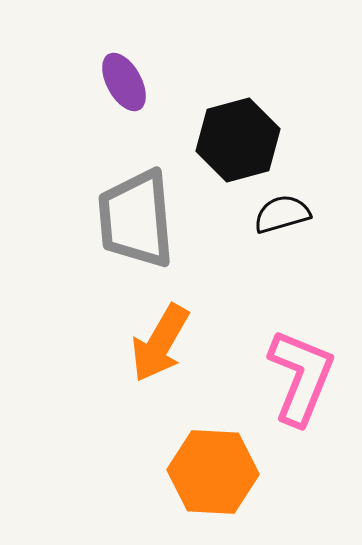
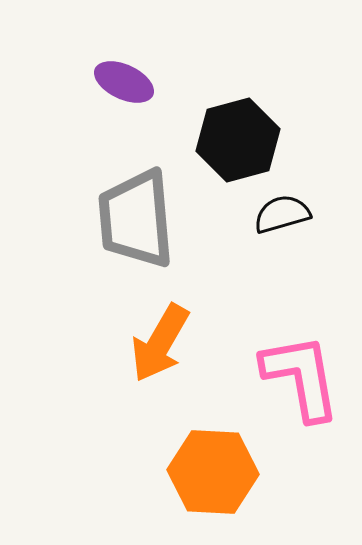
purple ellipse: rotated 36 degrees counterclockwise
pink L-shape: rotated 32 degrees counterclockwise
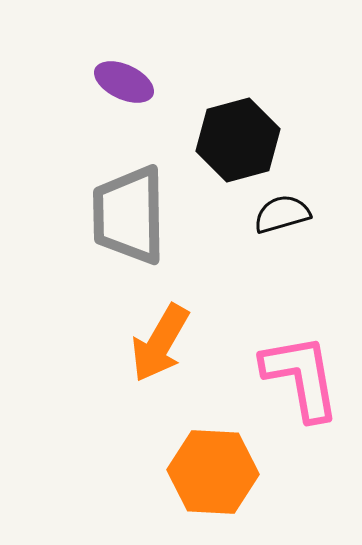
gray trapezoid: moved 7 px left, 4 px up; rotated 4 degrees clockwise
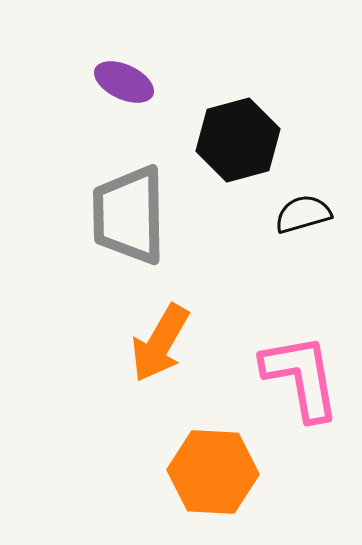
black semicircle: moved 21 px right
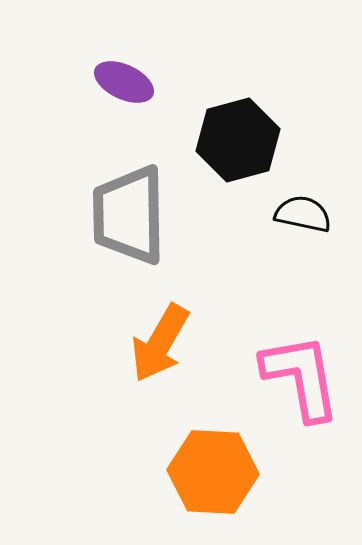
black semicircle: rotated 28 degrees clockwise
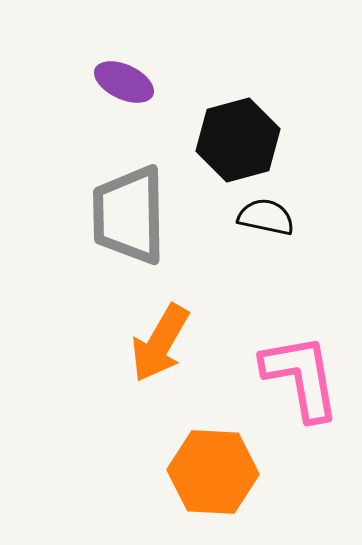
black semicircle: moved 37 px left, 3 px down
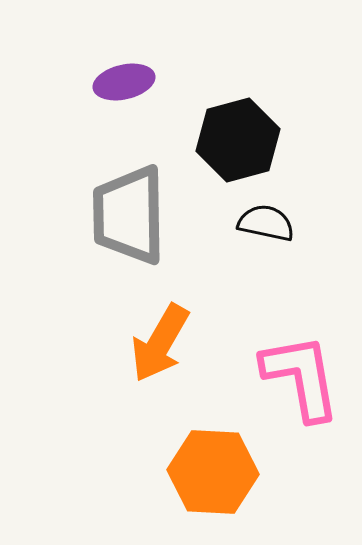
purple ellipse: rotated 38 degrees counterclockwise
black semicircle: moved 6 px down
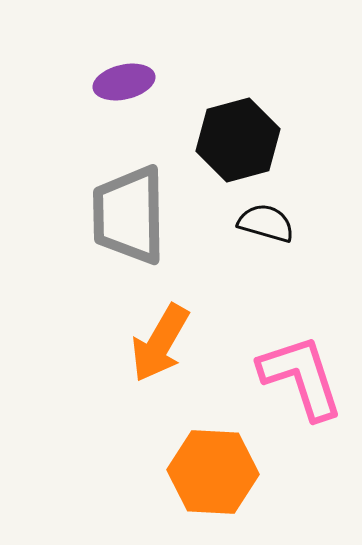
black semicircle: rotated 4 degrees clockwise
pink L-shape: rotated 8 degrees counterclockwise
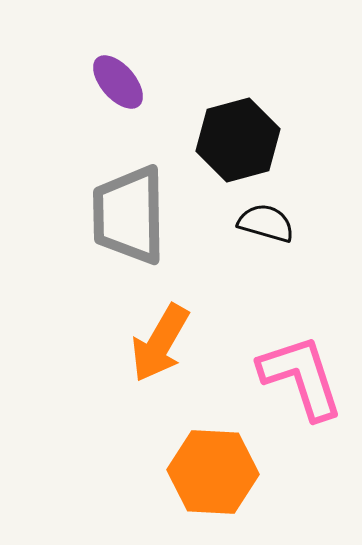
purple ellipse: moved 6 px left; rotated 62 degrees clockwise
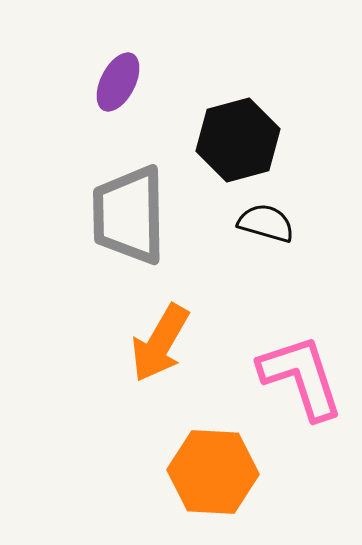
purple ellipse: rotated 68 degrees clockwise
